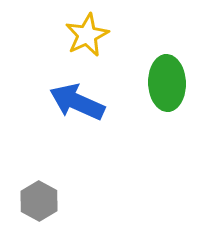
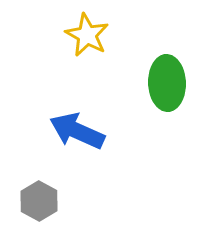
yellow star: rotated 18 degrees counterclockwise
blue arrow: moved 29 px down
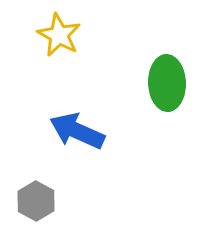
yellow star: moved 28 px left
gray hexagon: moved 3 px left
